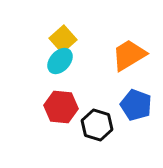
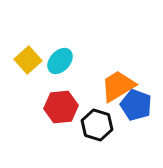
yellow square: moved 35 px left, 21 px down
orange trapezoid: moved 11 px left, 31 px down
red hexagon: rotated 12 degrees counterclockwise
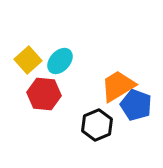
red hexagon: moved 17 px left, 13 px up; rotated 12 degrees clockwise
black hexagon: rotated 20 degrees clockwise
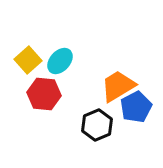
blue pentagon: moved 2 px down; rotated 24 degrees clockwise
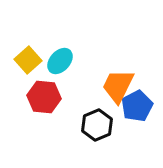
orange trapezoid: rotated 33 degrees counterclockwise
red hexagon: moved 3 px down
blue pentagon: moved 1 px right, 1 px up
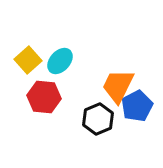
black hexagon: moved 1 px right, 6 px up
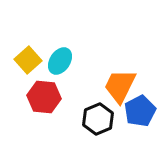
cyan ellipse: rotated 8 degrees counterclockwise
orange trapezoid: moved 2 px right
blue pentagon: moved 3 px right, 5 px down
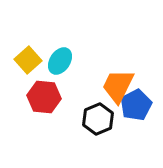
orange trapezoid: moved 2 px left
blue pentagon: moved 4 px left, 6 px up
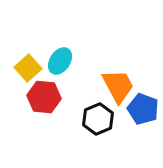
yellow square: moved 8 px down
orange trapezoid: rotated 126 degrees clockwise
blue pentagon: moved 7 px right, 4 px down; rotated 24 degrees counterclockwise
